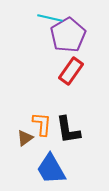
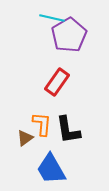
cyan line: moved 2 px right
purple pentagon: moved 1 px right
red rectangle: moved 14 px left, 11 px down
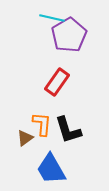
black L-shape: rotated 8 degrees counterclockwise
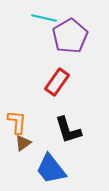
cyan line: moved 8 px left
purple pentagon: moved 1 px right, 1 px down
orange L-shape: moved 25 px left, 2 px up
brown triangle: moved 2 px left, 5 px down
blue trapezoid: rotated 8 degrees counterclockwise
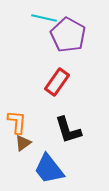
purple pentagon: moved 2 px left, 1 px up; rotated 12 degrees counterclockwise
blue trapezoid: moved 2 px left
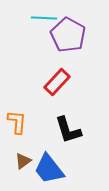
cyan line: rotated 10 degrees counterclockwise
red rectangle: rotated 8 degrees clockwise
brown triangle: moved 18 px down
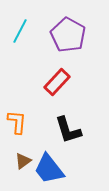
cyan line: moved 24 px left, 13 px down; rotated 65 degrees counterclockwise
